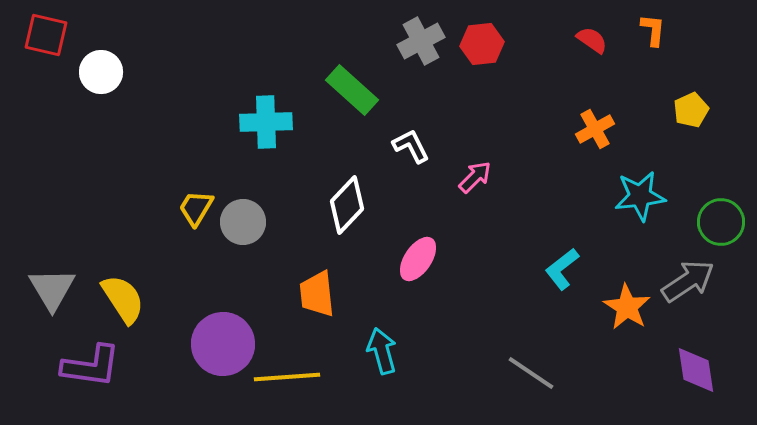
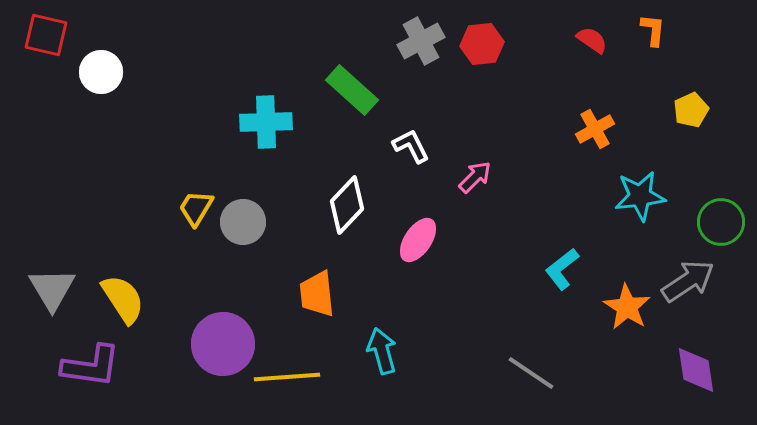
pink ellipse: moved 19 px up
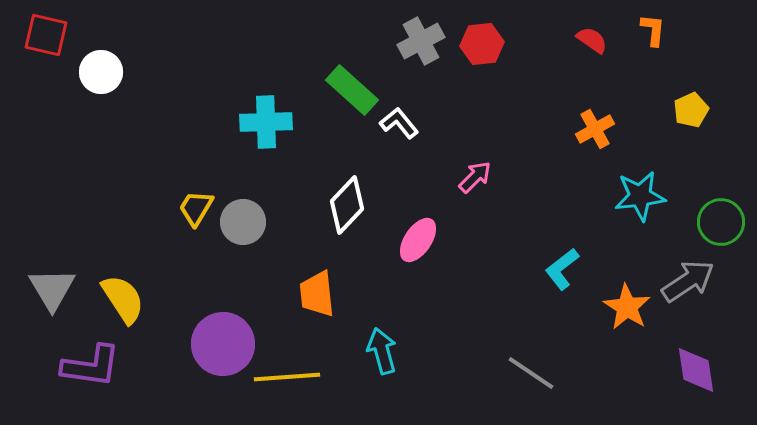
white L-shape: moved 12 px left, 23 px up; rotated 12 degrees counterclockwise
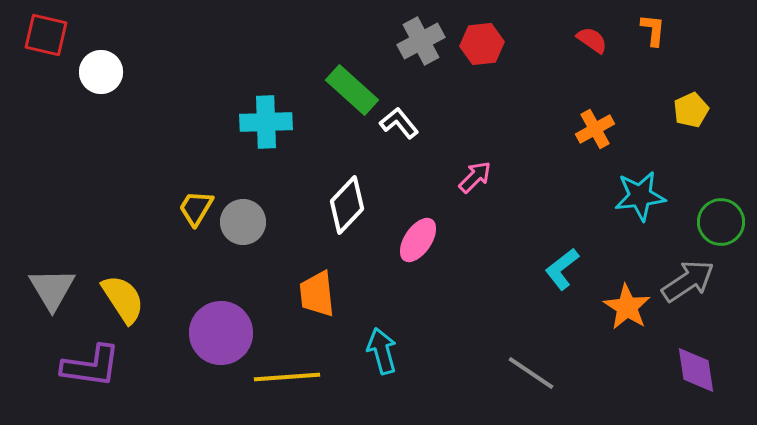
purple circle: moved 2 px left, 11 px up
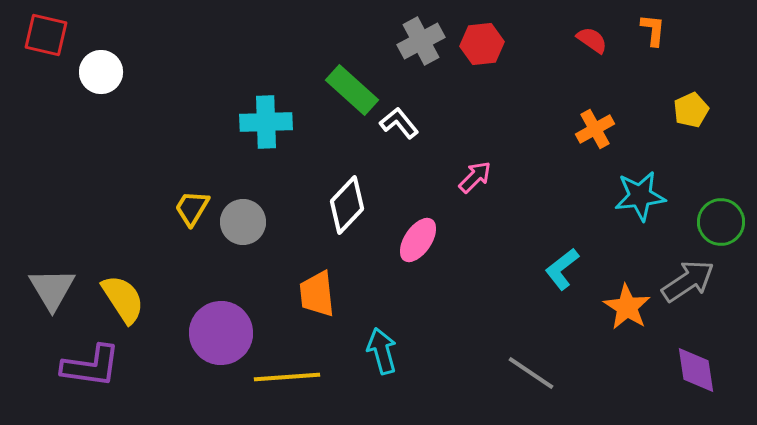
yellow trapezoid: moved 4 px left
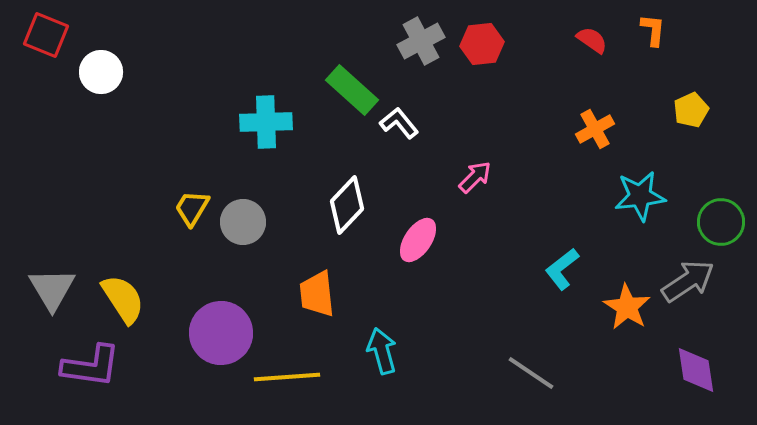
red square: rotated 9 degrees clockwise
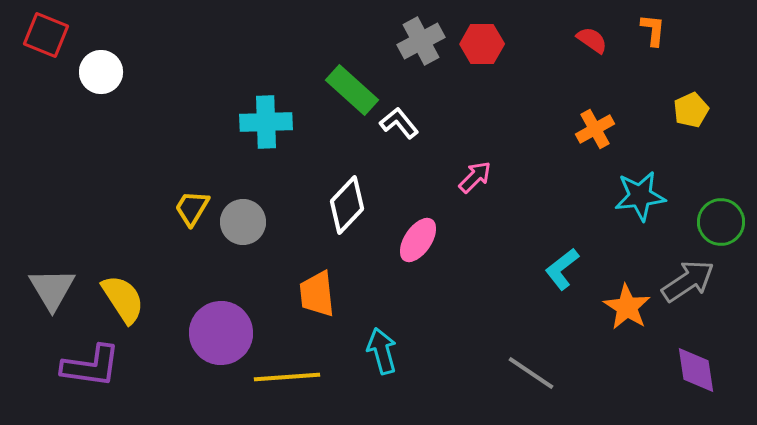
red hexagon: rotated 6 degrees clockwise
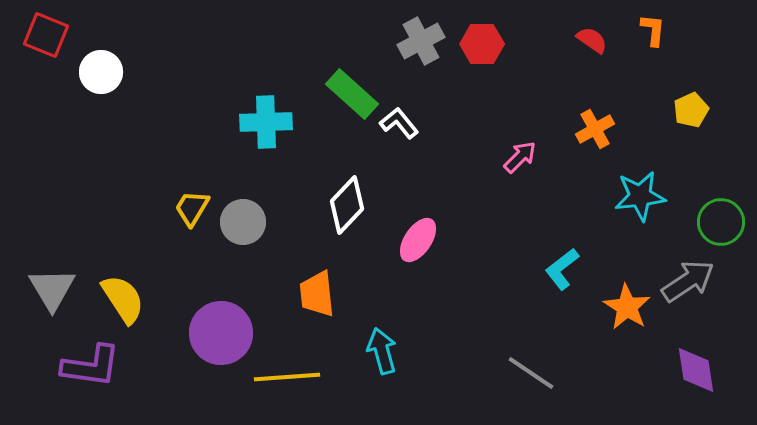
green rectangle: moved 4 px down
pink arrow: moved 45 px right, 20 px up
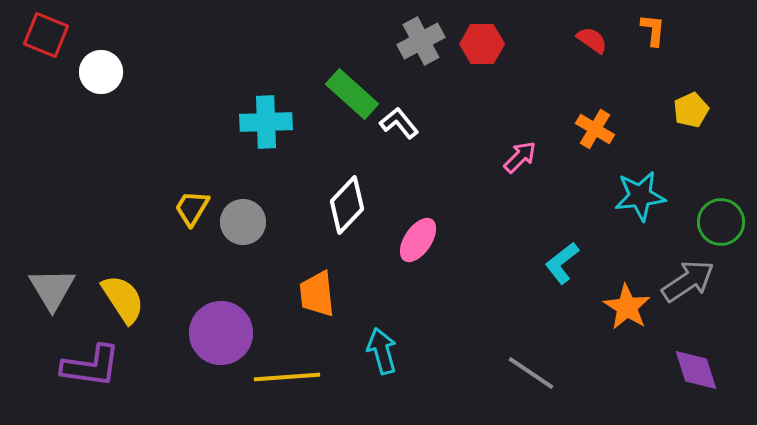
orange cross: rotated 30 degrees counterclockwise
cyan L-shape: moved 6 px up
purple diamond: rotated 9 degrees counterclockwise
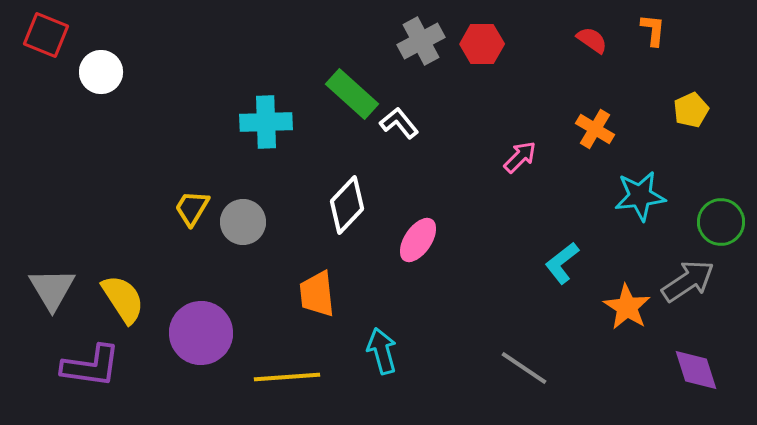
purple circle: moved 20 px left
gray line: moved 7 px left, 5 px up
